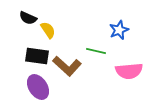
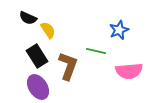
black rectangle: rotated 50 degrees clockwise
brown L-shape: moved 1 px right; rotated 112 degrees counterclockwise
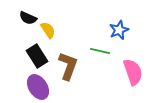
green line: moved 4 px right
pink semicircle: moved 4 px right, 1 px down; rotated 104 degrees counterclockwise
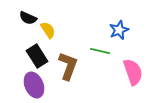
purple ellipse: moved 4 px left, 2 px up; rotated 10 degrees clockwise
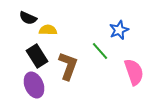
yellow semicircle: rotated 54 degrees counterclockwise
green line: rotated 36 degrees clockwise
pink semicircle: moved 1 px right
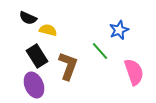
yellow semicircle: rotated 12 degrees clockwise
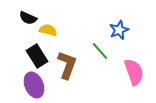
brown L-shape: moved 1 px left, 1 px up
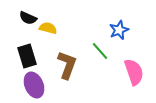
yellow semicircle: moved 2 px up
black rectangle: moved 10 px left; rotated 15 degrees clockwise
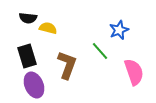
black semicircle: rotated 18 degrees counterclockwise
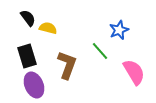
black semicircle: rotated 132 degrees counterclockwise
pink semicircle: rotated 12 degrees counterclockwise
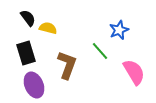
black rectangle: moved 1 px left, 3 px up
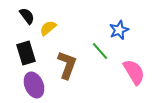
black semicircle: moved 1 px left, 2 px up
yellow semicircle: rotated 54 degrees counterclockwise
